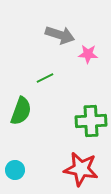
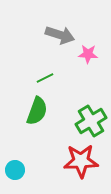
green semicircle: moved 16 px right
green cross: rotated 28 degrees counterclockwise
red star: moved 8 px up; rotated 12 degrees counterclockwise
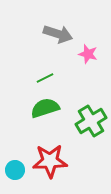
gray arrow: moved 2 px left, 1 px up
pink star: rotated 12 degrees clockwise
green semicircle: moved 8 px right, 3 px up; rotated 128 degrees counterclockwise
red star: moved 31 px left
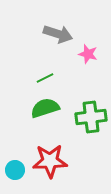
green cross: moved 4 px up; rotated 24 degrees clockwise
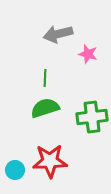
gray arrow: rotated 148 degrees clockwise
green line: rotated 60 degrees counterclockwise
green cross: moved 1 px right
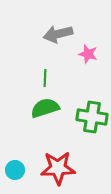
green cross: rotated 16 degrees clockwise
red star: moved 8 px right, 7 px down
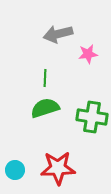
pink star: rotated 24 degrees counterclockwise
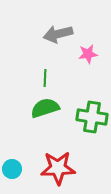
cyan circle: moved 3 px left, 1 px up
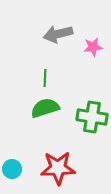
pink star: moved 5 px right, 7 px up
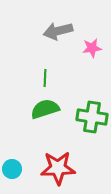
gray arrow: moved 3 px up
pink star: moved 1 px left, 1 px down
green semicircle: moved 1 px down
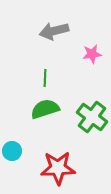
gray arrow: moved 4 px left
pink star: moved 6 px down
green cross: rotated 28 degrees clockwise
cyan circle: moved 18 px up
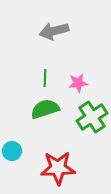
pink star: moved 14 px left, 29 px down
green cross: rotated 20 degrees clockwise
